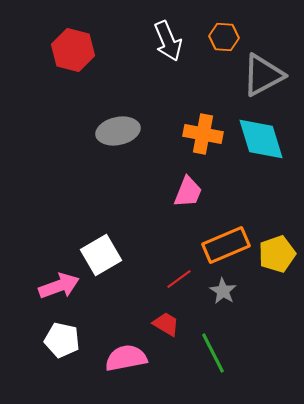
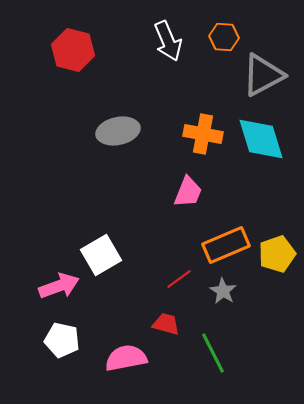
red trapezoid: rotated 16 degrees counterclockwise
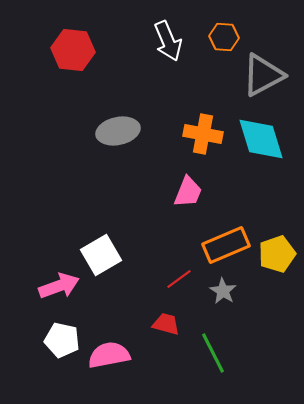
red hexagon: rotated 9 degrees counterclockwise
pink semicircle: moved 17 px left, 3 px up
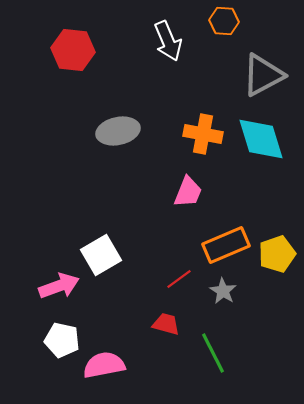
orange hexagon: moved 16 px up
pink semicircle: moved 5 px left, 10 px down
